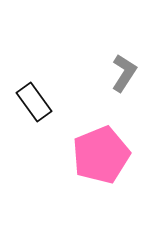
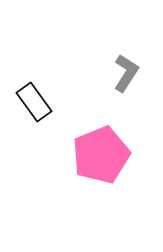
gray L-shape: moved 2 px right
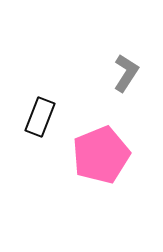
black rectangle: moved 6 px right, 15 px down; rotated 57 degrees clockwise
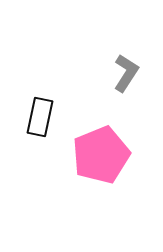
black rectangle: rotated 9 degrees counterclockwise
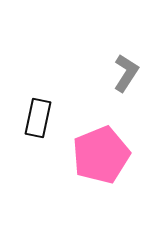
black rectangle: moved 2 px left, 1 px down
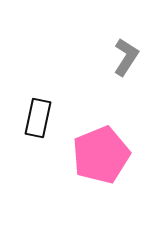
gray L-shape: moved 16 px up
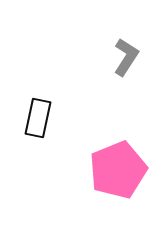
pink pentagon: moved 17 px right, 15 px down
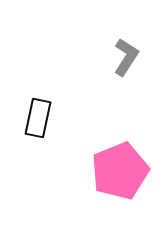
pink pentagon: moved 2 px right, 1 px down
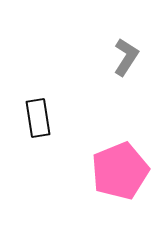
black rectangle: rotated 21 degrees counterclockwise
